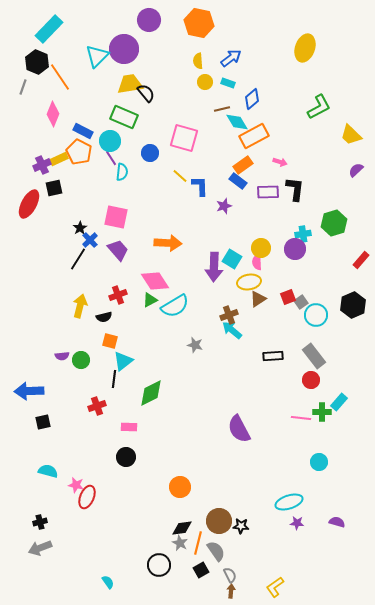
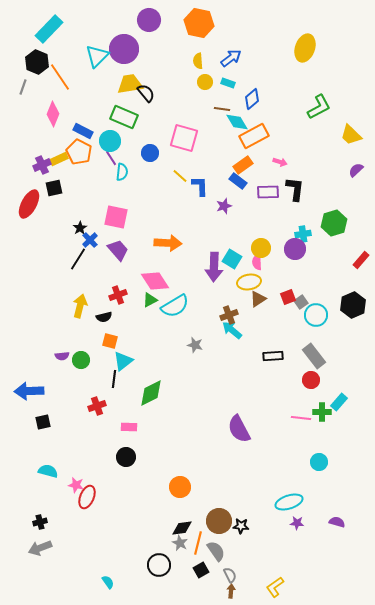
brown line at (222, 109): rotated 21 degrees clockwise
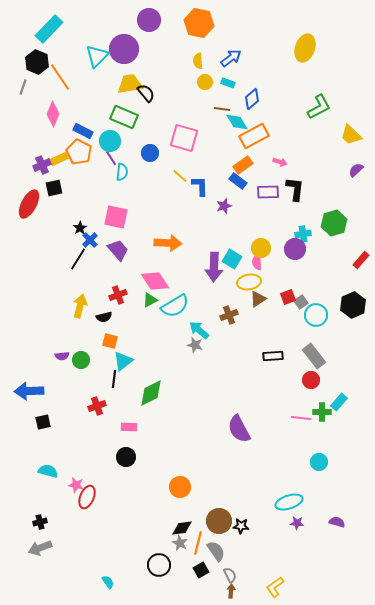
cyan arrow at (232, 330): moved 33 px left
